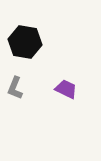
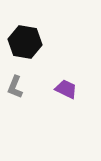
gray L-shape: moved 1 px up
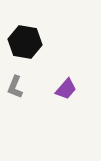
purple trapezoid: rotated 105 degrees clockwise
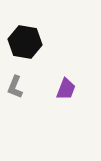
purple trapezoid: rotated 20 degrees counterclockwise
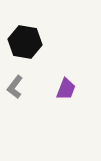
gray L-shape: rotated 15 degrees clockwise
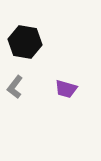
purple trapezoid: rotated 85 degrees clockwise
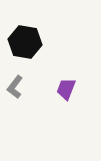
purple trapezoid: rotated 95 degrees clockwise
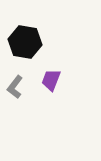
purple trapezoid: moved 15 px left, 9 px up
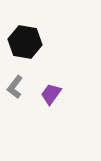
purple trapezoid: moved 14 px down; rotated 15 degrees clockwise
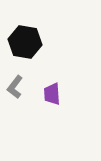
purple trapezoid: moved 1 px right; rotated 40 degrees counterclockwise
